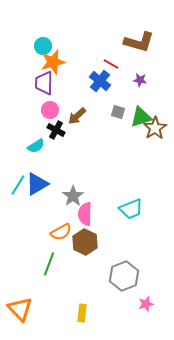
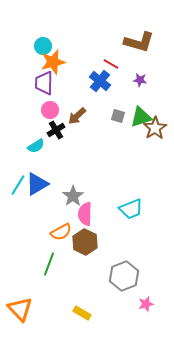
gray square: moved 4 px down
black cross: rotated 30 degrees clockwise
yellow rectangle: rotated 66 degrees counterclockwise
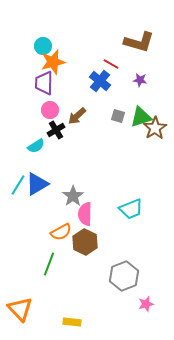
yellow rectangle: moved 10 px left, 9 px down; rotated 24 degrees counterclockwise
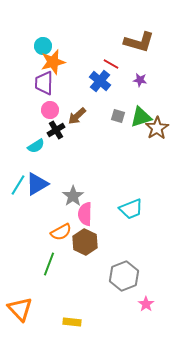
brown star: moved 2 px right
pink star: rotated 21 degrees counterclockwise
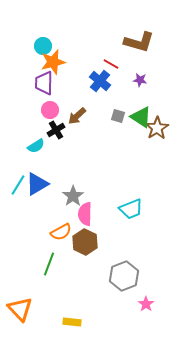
green triangle: rotated 50 degrees clockwise
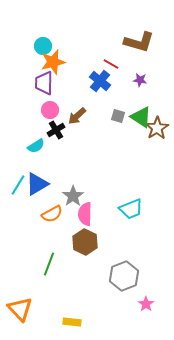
orange semicircle: moved 9 px left, 18 px up
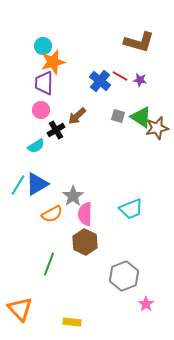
red line: moved 9 px right, 12 px down
pink circle: moved 9 px left
brown star: rotated 20 degrees clockwise
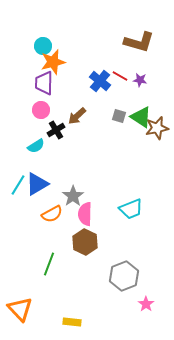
gray square: moved 1 px right
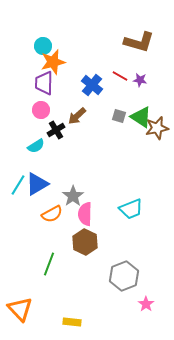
blue cross: moved 8 px left, 4 px down
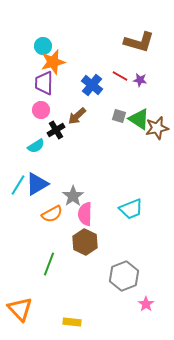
green triangle: moved 2 px left, 2 px down
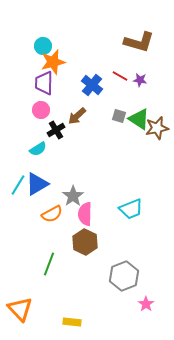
cyan semicircle: moved 2 px right, 3 px down
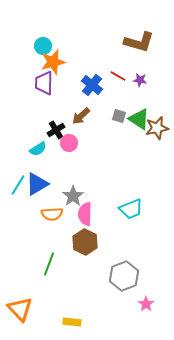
red line: moved 2 px left
pink circle: moved 28 px right, 33 px down
brown arrow: moved 4 px right
orange semicircle: rotated 25 degrees clockwise
